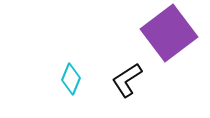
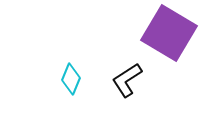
purple square: rotated 22 degrees counterclockwise
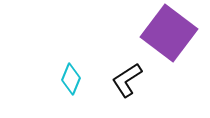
purple square: rotated 6 degrees clockwise
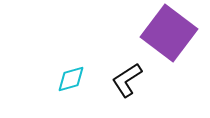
cyan diamond: rotated 52 degrees clockwise
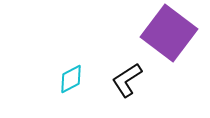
cyan diamond: rotated 12 degrees counterclockwise
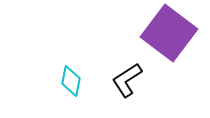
cyan diamond: moved 2 px down; rotated 52 degrees counterclockwise
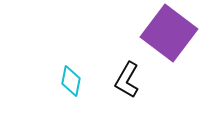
black L-shape: rotated 27 degrees counterclockwise
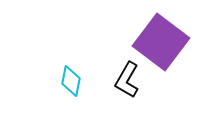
purple square: moved 8 px left, 9 px down
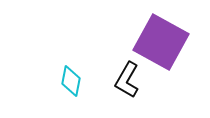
purple square: rotated 8 degrees counterclockwise
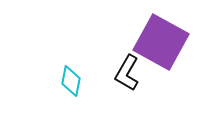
black L-shape: moved 7 px up
